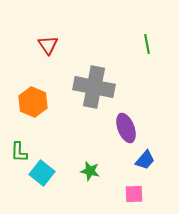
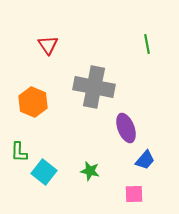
cyan square: moved 2 px right, 1 px up
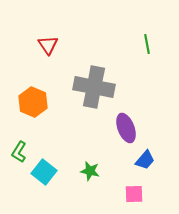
green L-shape: rotated 30 degrees clockwise
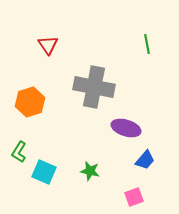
orange hexagon: moved 3 px left; rotated 20 degrees clockwise
purple ellipse: rotated 52 degrees counterclockwise
cyan square: rotated 15 degrees counterclockwise
pink square: moved 3 px down; rotated 18 degrees counterclockwise
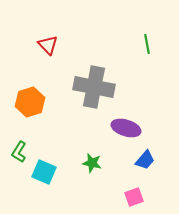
red triangle: rotated 10 degrees counterclockwise
green star: moved 2 px right, 8 px up
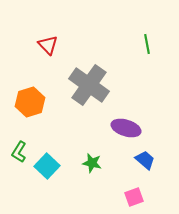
gray cross: moved 5 px left, 2 px up; rotated 24 degrees clockwise
blue trapezoid: rotated 90 degrees counterclockwise
cyan square: moved 3 px right, 6 px up; rotated 20 degrees clockwise
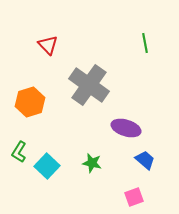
green line: moved 2 px left, 1 px up
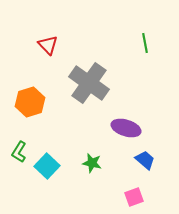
gray cross: moved 2 px up
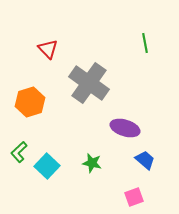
red triangle: moved 4 px down
purple ellipse: moved 1 px left
green L-shape: rotated 15 degrees clockwise
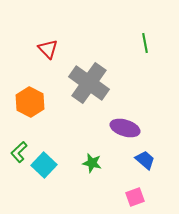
orange hexagon: rotated 16 degrees counterclockwise
cyan square: moved 3 px left, 1 px up
pink square: moved 1 px right
